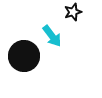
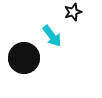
black circle: moved 2 px down
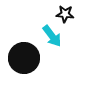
black star: moved 8 px left, 2 px down; rotated 24 degrees clockwise
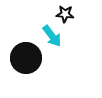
black circle: moved 2 px right
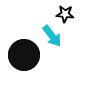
black circle: moved 2 px left, 3 px up
